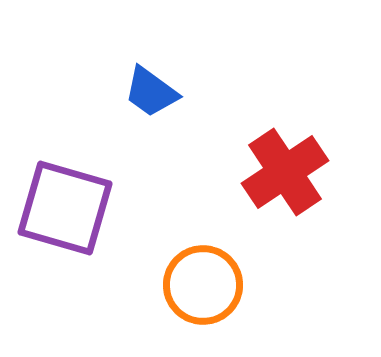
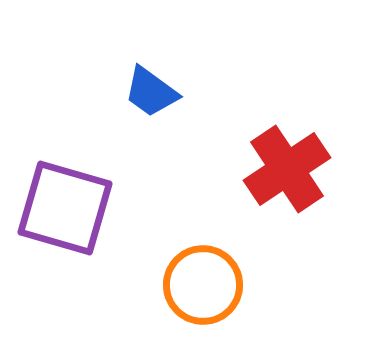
red cross: moved 2 px right, 3 px up
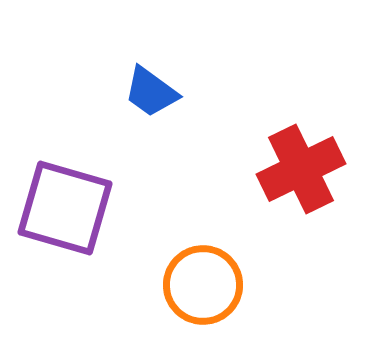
red cross: moved 14 px right; rotated 8 degrees clockwise
